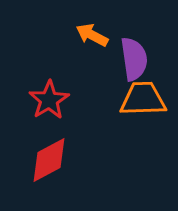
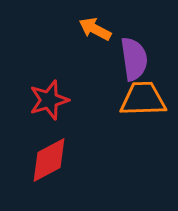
orange arrow: moved 3 px right, 6 px up
red star: rotated 15 degrees clockwise
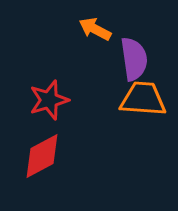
orange trapezoid: rotated 6 degrees clockwise
red diamond: moved 7 px left, 4 px up
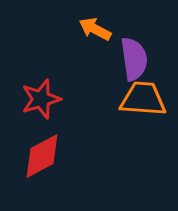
red star: moved 8 px left, 1 px up
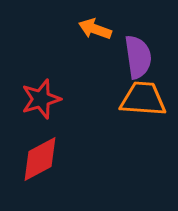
orange arrow: rotated 8 degrees counterclockwise
purple semicircle: moved 4 px right, 2 px up
red diamond: moved 2 px left, 3 px down
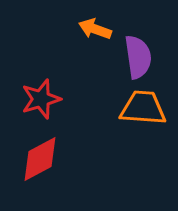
orange trapezoid: moved 9 px down
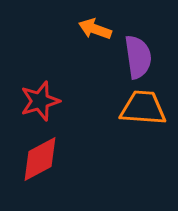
red star: moved 1 px left, 2 px down
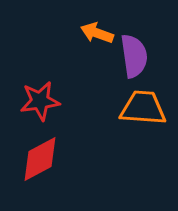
orange arrow: moved 2 px right, 4 px down
purple semicircle: moved 4 px left, 1 px up
red star: rotated 9 degrees clockwise
